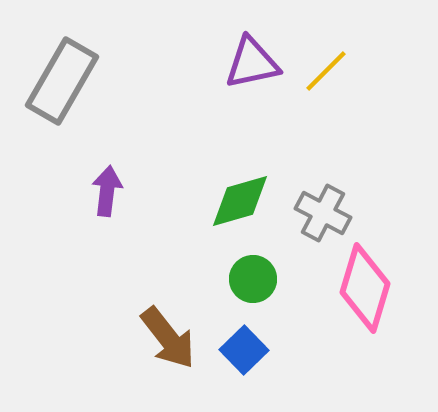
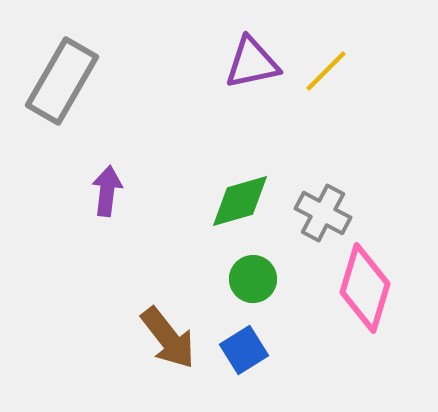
blue square: rotated 12 degrees clockwise
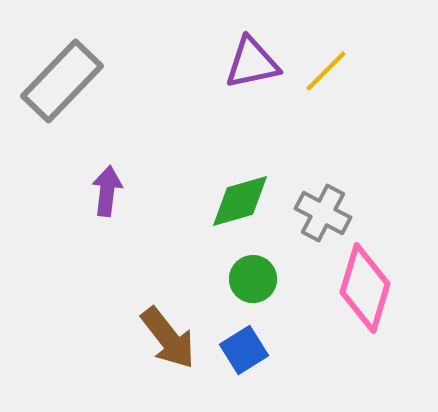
gray rectangle: rotated 14 degrees clockwise
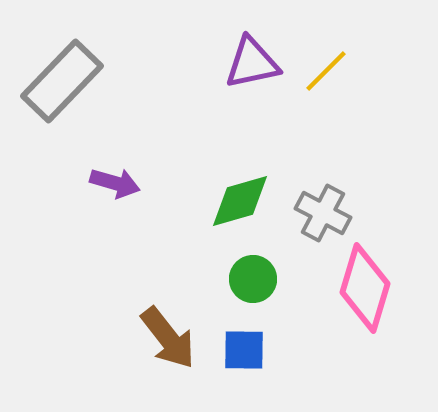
purple arrow: moved 8 px right, 8 px up; rotated 99 degrees clockwise
blue square: rotated 33 degrees clockwise
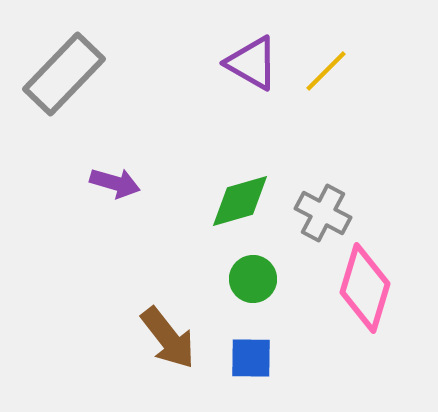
purple triangle: rotated 42 degrees clockwise
gray rectangle: moved 2 px right, 7 px up
blue square: moved 7 px right, 8 px down
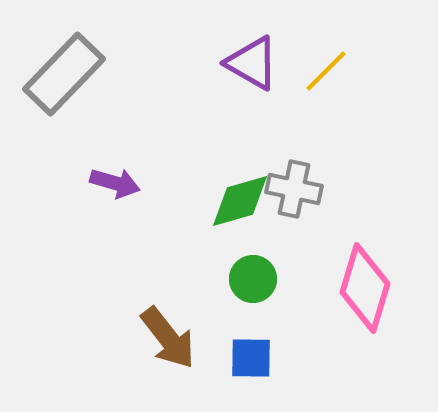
gray cross: moved 29 px left, 24 px up; rotated 16 degrees counterclockwise
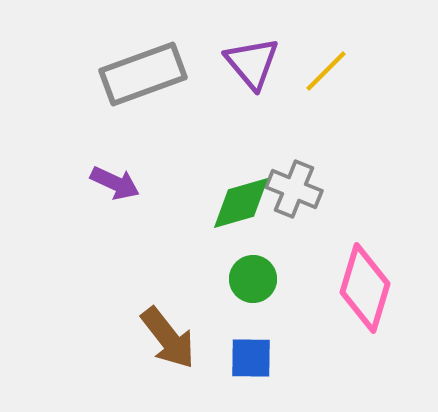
purple triangle: rotated 20 degrees clockwise
gray rectangle: moved 79 px right; rotated 26 degrees clockwise
purple arrow: rotated 9 degrees clockwise
gray cross: rotated 10 degrees clockwise
green diamond: moved 1 px right, 2 px down
